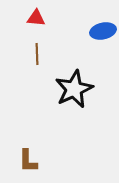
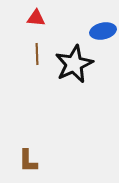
black star: moved 25 px up
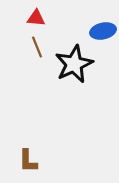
brown line: moved 7 px up; rotated 20 degrees counterclockwise
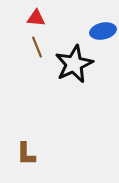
brown L-shape: moved 2 px left, 7 px up
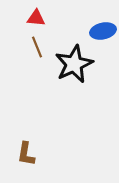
brown L-shape: rotated 10 degrees clockwise
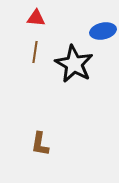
brown line: moved 2 px left, 5 px down; rotated 30 degrees clockwise
black star: rotated 18 degrees counterclockwise
brown L-shape: moved 14 px right, 10 px up
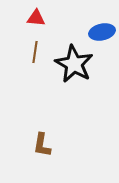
blue ellipse: moved 1 px left, 1 px down
brown L-shape: moved 2 px right, 1 px down
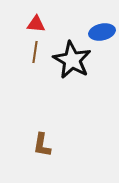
red triangle: moved 6 px down
black star: moved 2 px left, 4 px up
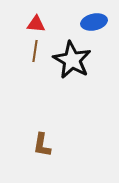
blue ellipse: moved 8 px left, 10 px up
brown line: moved 1 px up
